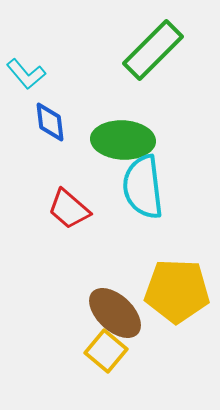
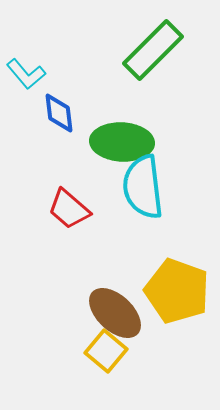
blue diamond: moved 9 px right, 9 px up
green ellipse: moved 1 px left, 2 px down
yellow pentagon: rotated 18 degrees clockwise
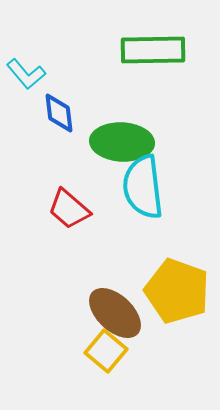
green rectangle: rotated 44 degrees clockwise
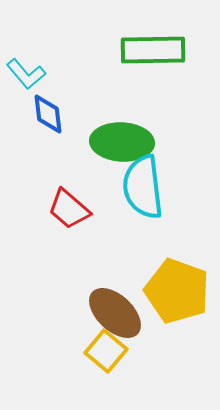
blue diamond: moved 11 px left, 1 px down
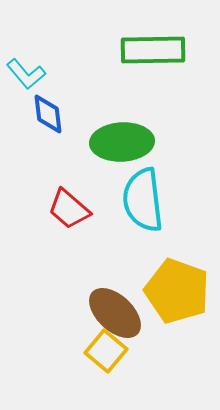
green ellipse: rotated 6 degrees counterclockwise
cyan semicircle: moved 13 px down
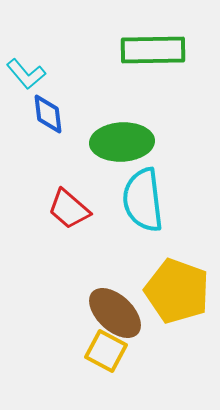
yellow square: rotated 12 degrees counterclockwise
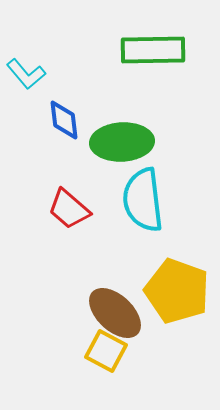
blue diamond: moved 16 px right, 6 px down
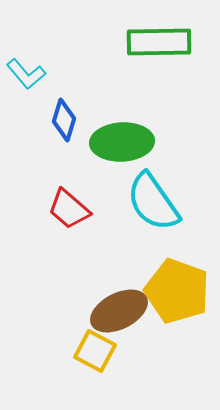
green rectangle: moved 6 px right, 8 px up
blue diamond: rotated 24 degrees clockwise
cyan semicircle: moved 10 px right, 2 px down; rotated 28 degrees counterclockwise
brown ellipse: moved 4 px right, 2 px up; rotated 70 degrees counterclockwise
yellow square: moved 11 px left
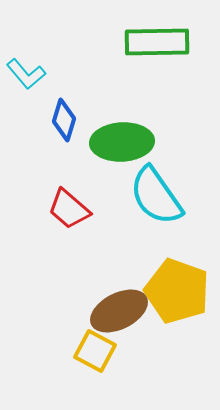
green rectangle: moved 2 px left
cyan semicircle: moved 3 px right, 6 px up
